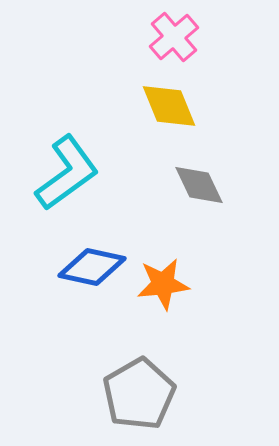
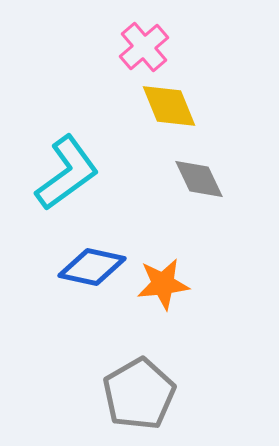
pink cross: moved 30 px left, 10 px down
gray diamond: moved 6 px up
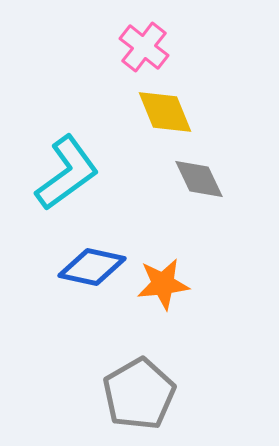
pink cross: rotated 12 degrees counterclockwise
yellow diamond: moved 4 px left, 6 px down
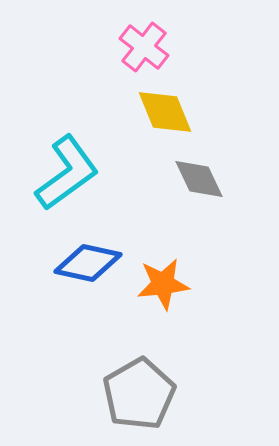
blue diamond: moved 4 px left, 4 px up
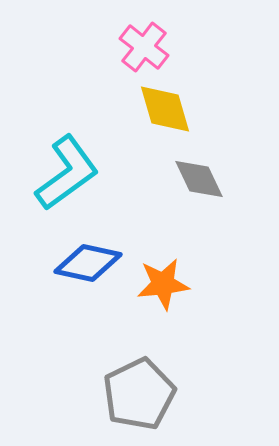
yellow diamond: moved 3 px up; rotated 6 degrees clockwise
gray pentagon: rotated 4 degrees clockwise
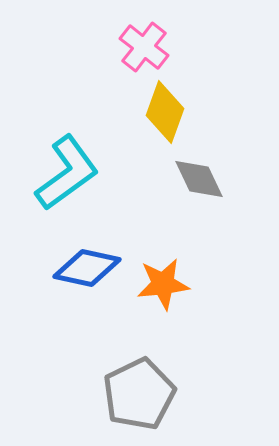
yellow diamond: moved 3 px down; rotated 36 degrees clockwise
blue diamond: moved 1 px left, 5 px down
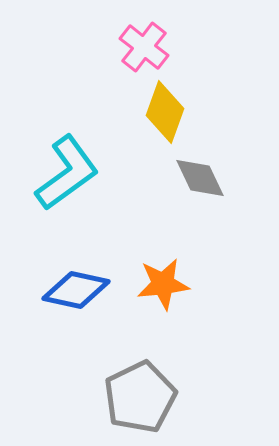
gray diamond: moved 1 px right, 1 px up
blue diamond: moved 11 px left, 22 px down
gray pentagon: moved 1 px right, 3 px down
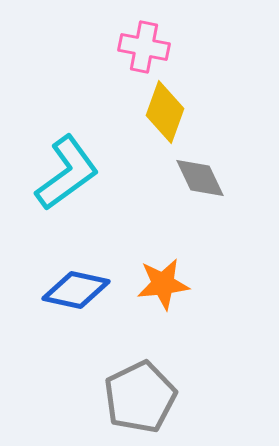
pink cross: rotated 27 degrees counterclockwise
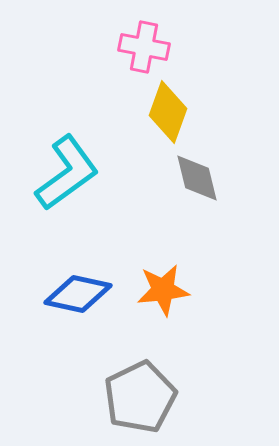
yellow diamond: moved 3 px right
gray diamond: moved 3 px left; rotated 12 degrees clockwise
orange star: moved 6 px down
blue diamond: moved 2 px right, 4 px down
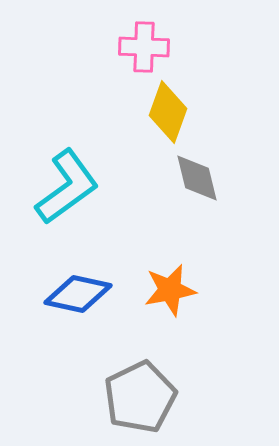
pink cross: rotated 9 degrees counterclockwise
cyan L-shape: moved 14 px down
orange star: moved 7 px right; rotated 4 degrees counterclockwise
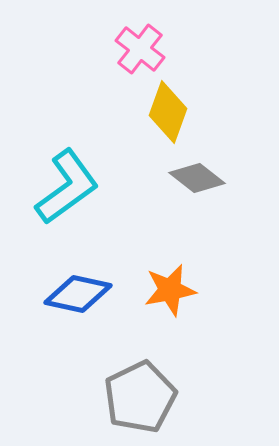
pink cross: moved 4 px left, 2 px down; rotated 36 degrees clockwise
gray diamond: rotated 38 degrees counterclockwise
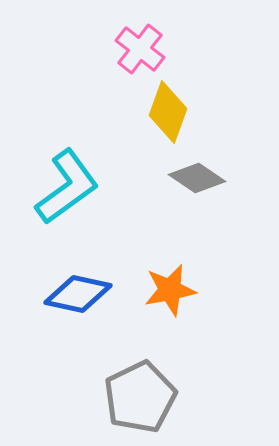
gray diamond: rotated 4 degrees counterclockwise
